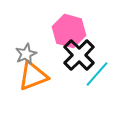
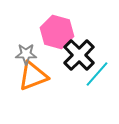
pink hexagon: moved 12 px left, 1 px down
gray star: rotated 25 degrees clockwise
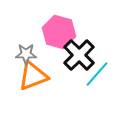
pink hexagon: moved 2 px right
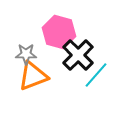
black cross: moved 1 px left
cyan line: moved 1 px left, 1 px down
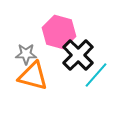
orange triangle: rotated 36 degrees clockwise
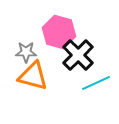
gray star: moved 2 px up
cyan line: moved 8 px down; rotated 24 degrees clockwise
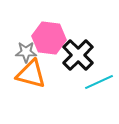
pink hexagon: moved 10 px left, 6 px down; rotated 8 degrees counterclockwise
orange triangle: moved 2 px left, 2 px up
cyan line: moved 3 px right, 1 px up
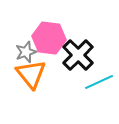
gray star: rotated 20 degrees counterclockwise
orange triangle: rotated 36 degrees clockwise
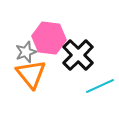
cyan line: moved 1 px right, 4 px down
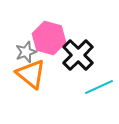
pink hexagon: rotated 8 degrees clockwise
orange triangle: rotated 12 degrees counterclockwise
cyan line: moved 1 px left, 1 px down
